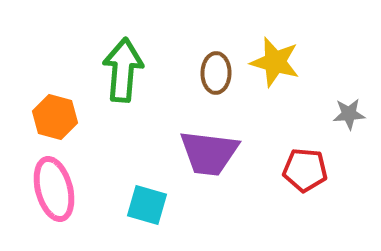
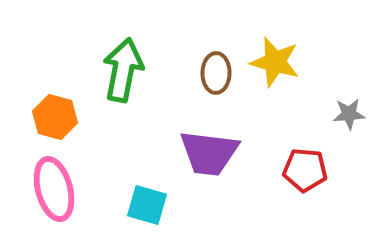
green arrow: rotated 6 degrees clockwise
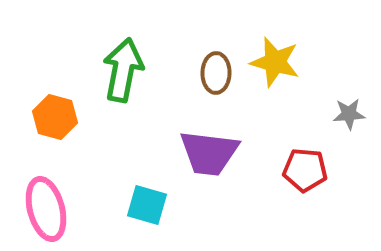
pink ellipse: moved 8 px left, 20 px down
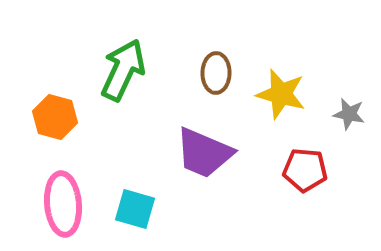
yellow star: moved 6 px right, 32 px down
green arrow: rotated 14 degrees clockwise
gray star: rotated 16 degrees clockwise
purple trapezoid: moved 5 px left; rotated 16 degrees clockwise
cyan square: moved 12 px left, 4 px down
pink ellipse: moved 17 px right, 5 px up; rotated 10 degrees clockwise
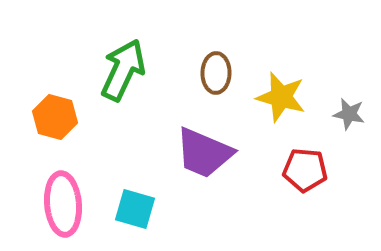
yellow star: moved 3 px down
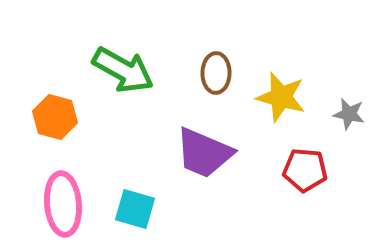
green arrow: rotated 94 degrees clockwise
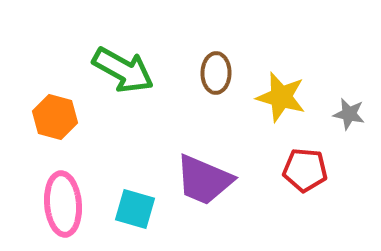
purple trapezoid: moved 27 px down
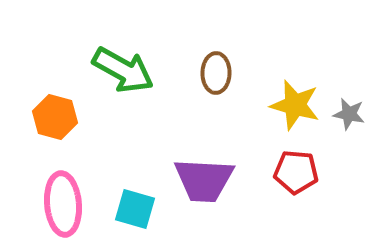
yellow star: moved 14 px right, 8 px down
red pentagon: moved 9 px left, 2 px down
purple trapezoid: rotated 20 degrees counterclockwise
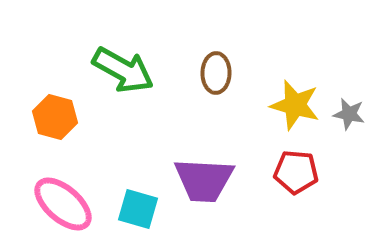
pink ellipse: rotated 44 degrees counterclockwise
cyan square: moved 3 px right
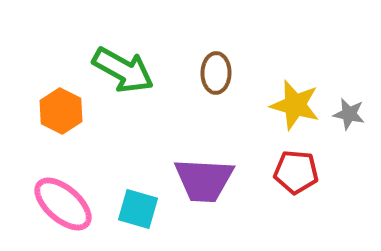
orange hexagon: moved 6 px right, 6 px up; rotated 12 degrees clockwise
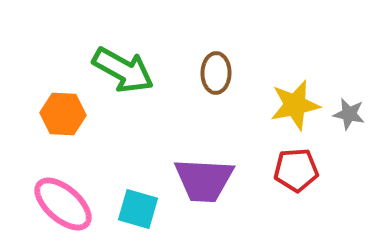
yellow star: rotated 27 degrees counterclockwise
orange hexagon: moved 2 px right, 3 px down; rotated 24 degrees counterclockwise
red pentagon: moved 2 px up; rotated 9 degrees counterclockwise
